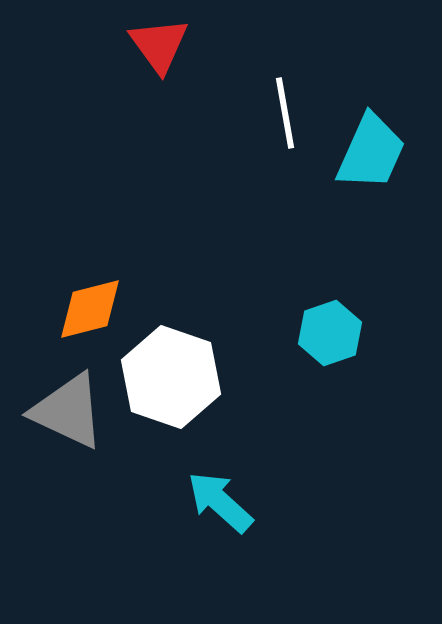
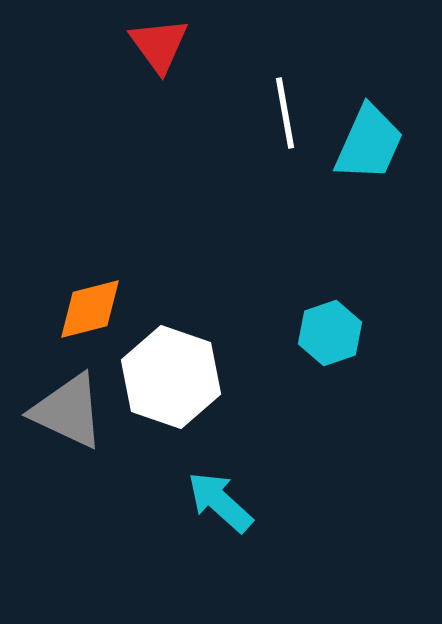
cyan trapezoid: moved 2 px left, 9 px up
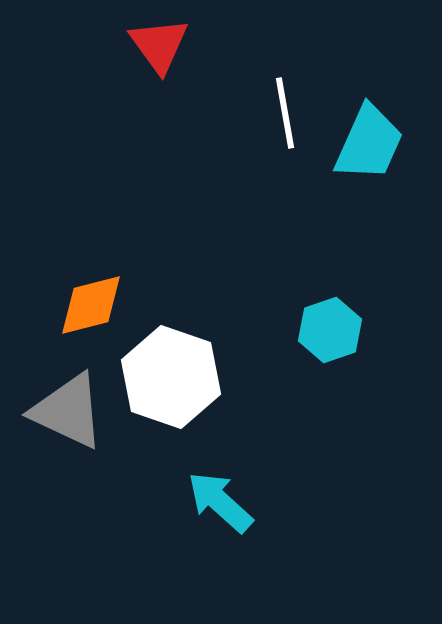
orange diamond: moved 1 px right, 4 px up
cyan hexagon: moved 3 px up
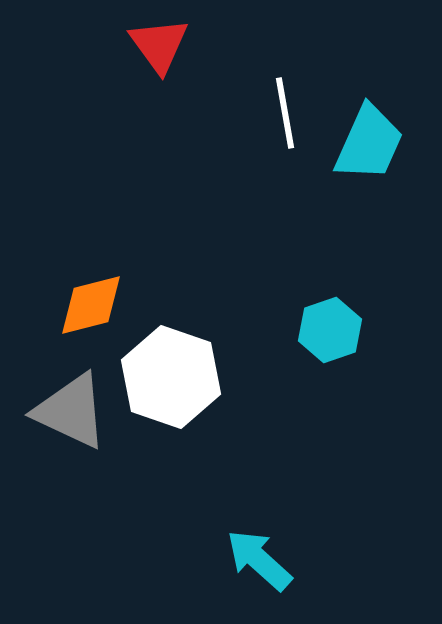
gray triangle: moved 3 px right
cyan arrow: moved 39 px right, 58 px down
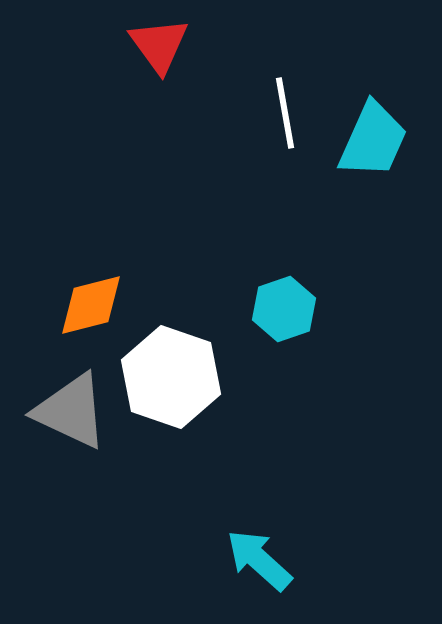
cyan trapezoid: moved 4 px right, 3 px up
cyan hexagon: moved 46 px left, 21 px up
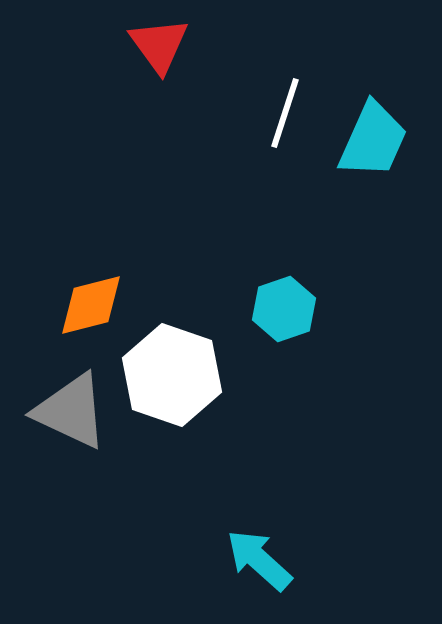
white line: rotated 28 degrees clockwise
white hexagon: moved 1 px right, 2 px up
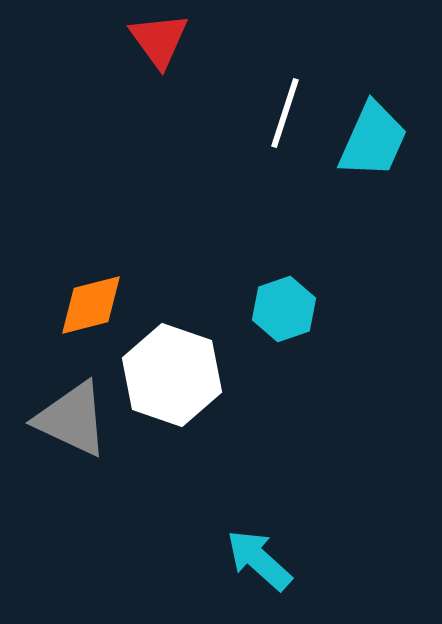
red triangle: moved 5 px up
gray triangle: moved 1 px right, 8 px down
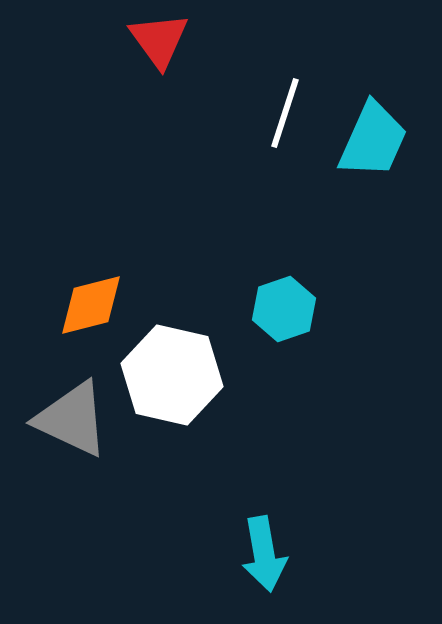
white hexagon: rotated 6 degrees counterclockwise
cyan arrow: moved 5 px right, 6 px up; rotated 142 degrees counterclockwise
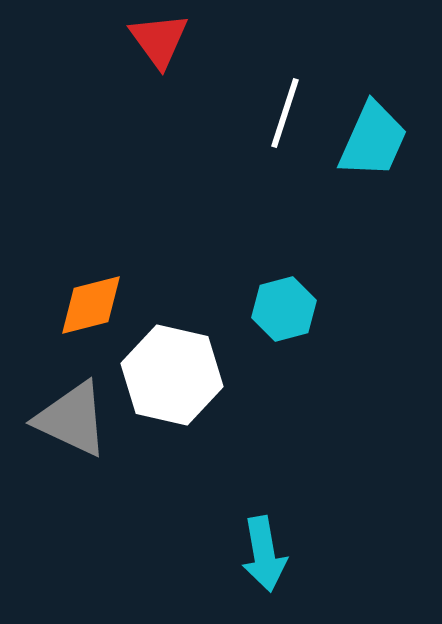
cyan hexagon: rotated 4 degrees clockwise
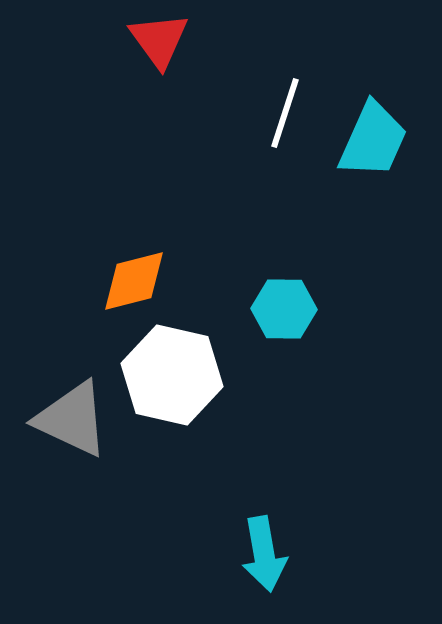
orange diamond: moved 43 px right, 24 px up
cyan hexagon: rotated 16 degrees clockwise
